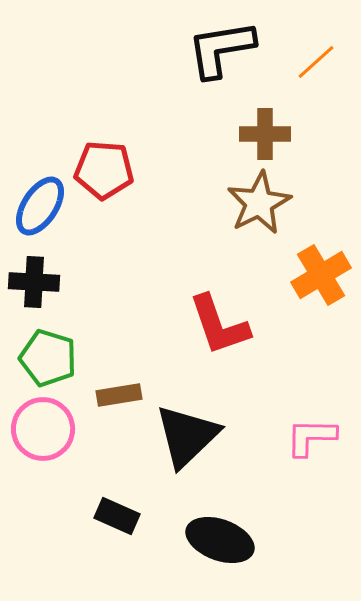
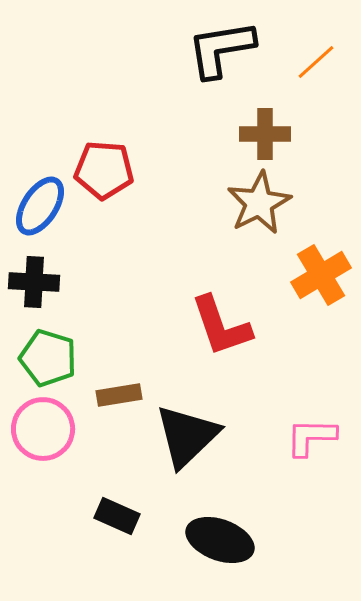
red L-shape: moved 2 px right, 1 px down
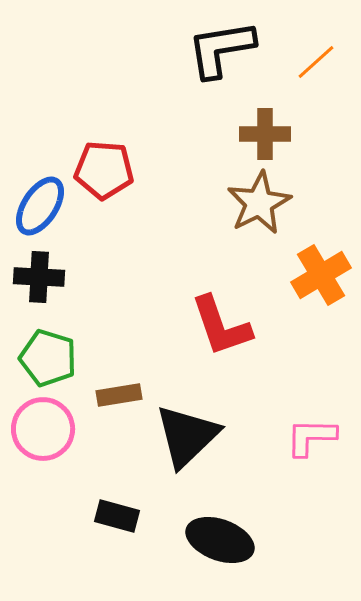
black cross: moved 5 px right, 5 px up
black rectangle: rotated 9 degrees counterclockwise
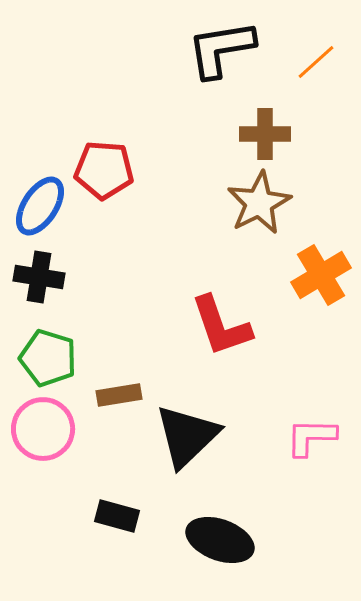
black cross: rotated 6 degrees clockwise
